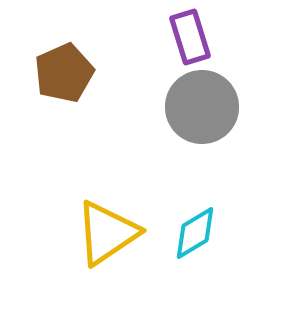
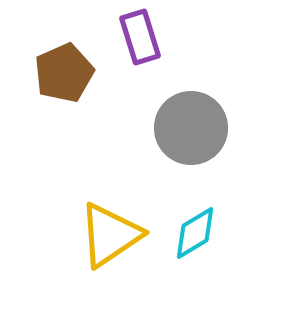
purple rectangle: moved 50 px left
gray circle: moved 11 px left, 21 px down
yellow triangle: moved 3 px right, 2 px down
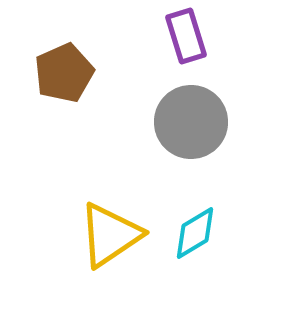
purple rectangle: moved 46 px right, 1 px up
gray circle: moved 6 px up
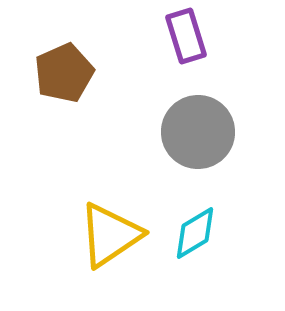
gray circle: moved 7 px right, 10 px down
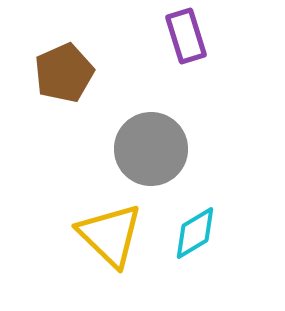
gray circle: moved 47 px left, 17 px down
yellow triangle: rotated 42 degrees counterclockwise
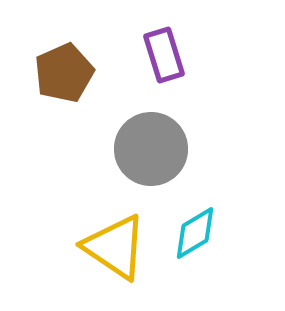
purple rectangle: moved 22 px left, 19 px down
yellow triangle: moved 5 px right, 12 px down; rotated 10 degrees counterclockwise
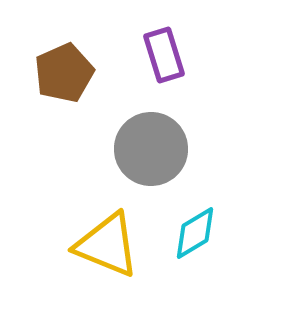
yellow triangle: moved 8 px left, 2 px up; rotated 12 degrees counterclockwise
